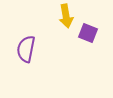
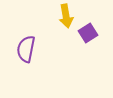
purple square: rotated 36 degrees clockwise
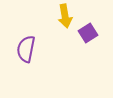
yellow arrow: moved 1 px left
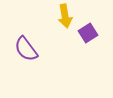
purple semicircle: rotated 48 degrees counterclockwise
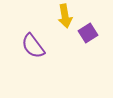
purple semicircle: moved 7 px right, 3 px up
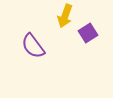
yellow arrow: rotated 30 degrees clockwise
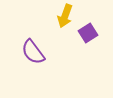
purple semicircle: moved 6 px down
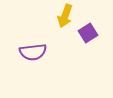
purple semicircle: rotated 60 degrees counterclockwise
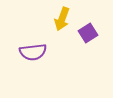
yellow arrow: moved 3 px left, 3 px down
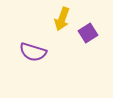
purple semicircle: rotated 24 degrees clockwise
